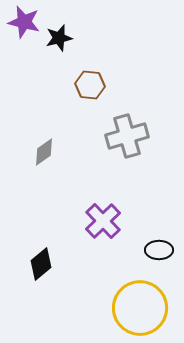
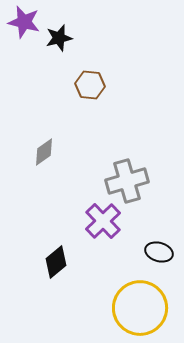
gray cross: moved 45 px down
black ellipse: moved 2 px down; rotated 16 degrees clockwise
black diamond: moved 15 px right, 2 px up
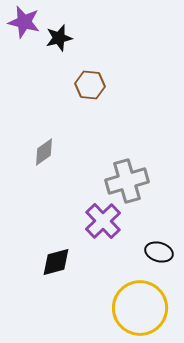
black diamond: rotated 24 degrees clockwise
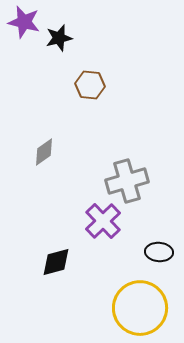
black ellipse: rotated 12 degrees counterclockwise
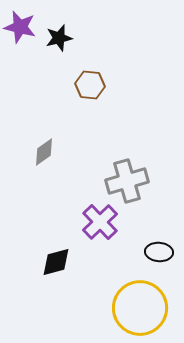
purple star: moved 4 px left, 5 px down
purple cross: moved 3 px left, 1 px down
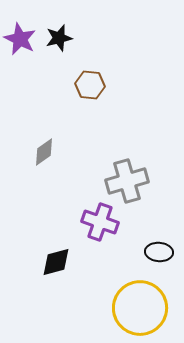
purple star: moved 12 px down; rotated 12 degrees clockwise
purple cross: rotated 27 degrees counterclockwise
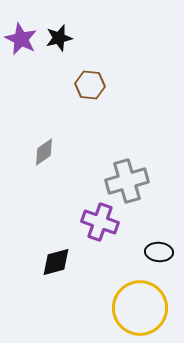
purple star: moved 1 px right
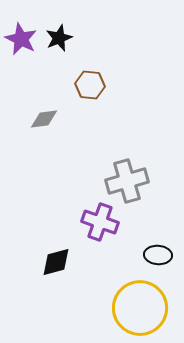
black star: rotated 8 degrees counterclockwise
gray diamond: moved 33 px up; rotated 28 degrees clockwise
black ellipse: moved 1 px left, 3 px down
